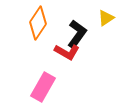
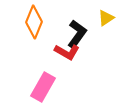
orange diamond: moved 4 px left, 1 px up; rotated 12 degrees counterclockwise
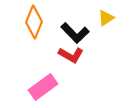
black L-shape: moved 2 px left, 1 px up; rotated 100 degrees clockwise
red L-shape: moved 4 px right, 3 px down
pink rectangle: rotated 24 degrees clockwise
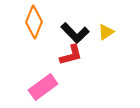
yellow triangle: moved 14 px down
red L-shape: rotated 45 degrees counterclockwise
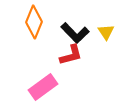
yellow triangle: rotated 30 degrees counterclockwise
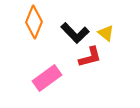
yellow triangle: moved 1 px down; rotated 18 degrees counterclockwise
red L-shape: moved 19 px right, 2 px down
pink rectangle: moved 4 px right, 9 px up
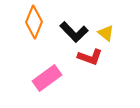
black L-shape: moved 1 px left, 1 px up
red L-shape: rotated 35 degrees clockwise
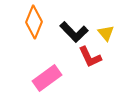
yellow triangle: rotated 12 degrees clockwise
red L-shape: rotated 45 degrees clockwise
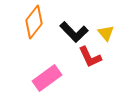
orange diamond: rotated 16 degrees clockwise
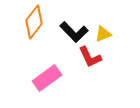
yellow triangle: moved 3 px left, 1 px down; rotated 48 degrees clockwise
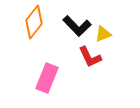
black L-shape: moved 3 px right, 6 px up
pink rectangle: rotated 32 degrees counterclockwise
